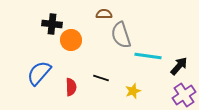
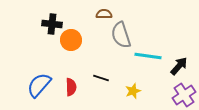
blue semicircle: moved 12 px down
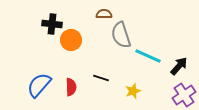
cyan line: rotated 16 degrees clockwise
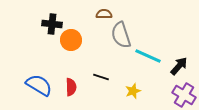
black line: moved 1 px up
blue semicircle: rotated 80 degrees clockwise
purple cross: rotated 25 degrees counterclockwise
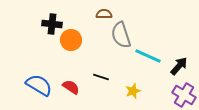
red semicircle: rotated 54 degrees counterclockwise
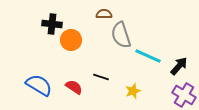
red semicircle: moved 3 px right
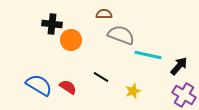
gray semicircle: rotated 128 degrees clockwise
cyan line: moved 1 px up; rotated 12 degrees counterclockwise
black line: rotated 14 degrees clockwise
red semicircle: moved 6 px left
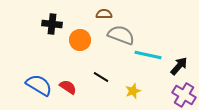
orange circle: moved 9 px right
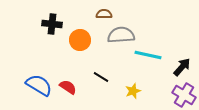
gray semicircle: rotated 24 degrees counterclockwise
black arrow: moved 3 px right, 1 px down
